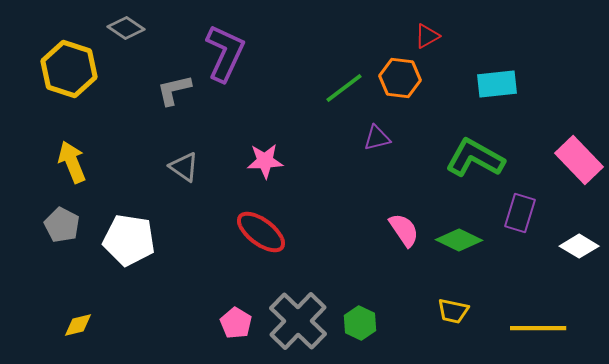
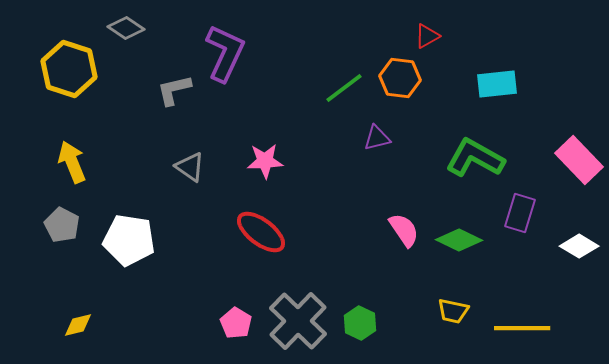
gray triangle: moved 6 px right
yellow line: moved 16 px left
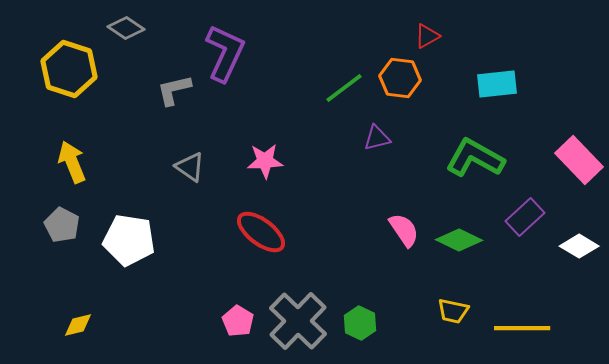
purple rectangle: moved 5 px right, 4 px down; rotated 30 degrees clockwise
pink pentagon: moved 2 px right, 2 px up
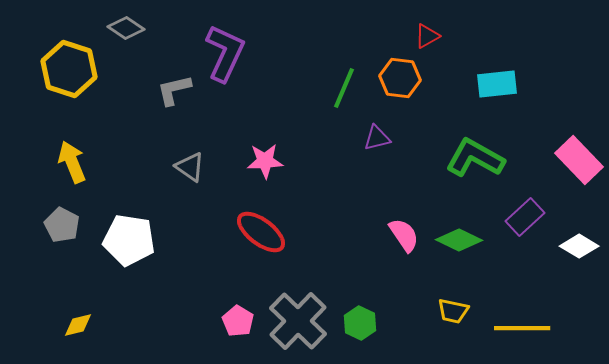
green line: rotated 30 degrees counterclockwise
pink semicircle: moved 5 px down
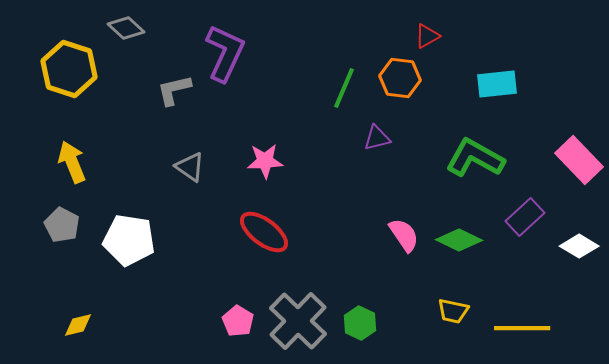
gray diamond: rotated 9 degrees clockwise
red ellipse: moved 3 px right
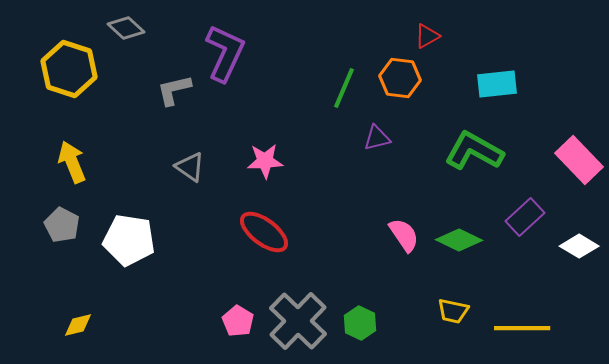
green L-shape: moved 1 px left, 7 px up
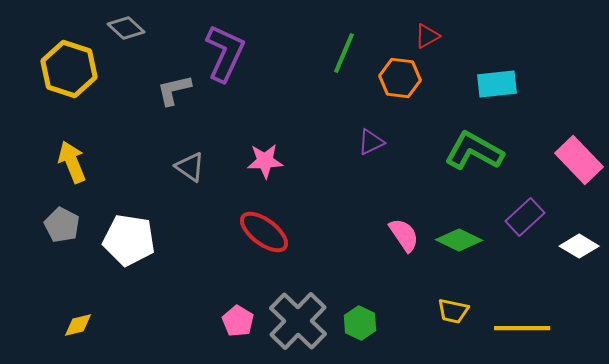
green line: moved 35 px up
purple triangle: moved 6 px left, 4 px down; rotated 12 degrees counterclockwise
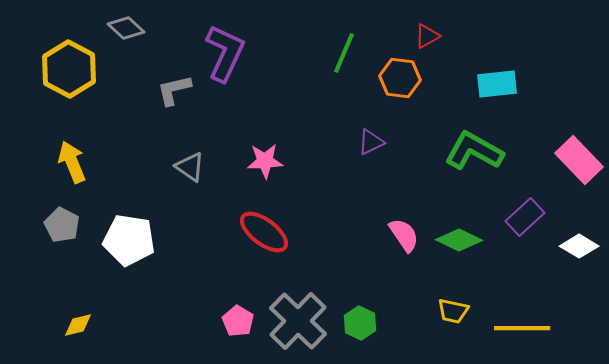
yellow hexagon: rotated 10 degrees clockwise
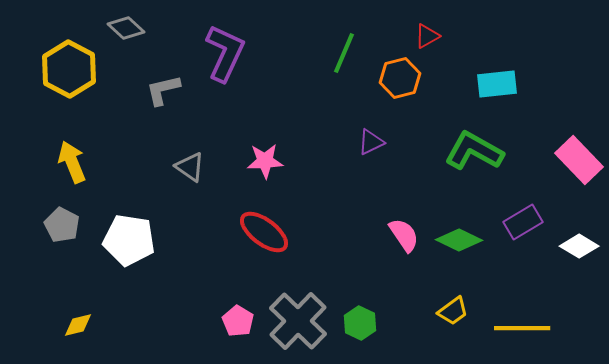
orange hexagon: rotated 21 degrees counterclockwise
gray L-shape: moved 11 px left
purple rectangle: moved 2 px left, 5 px down; rotated 12 degrees clockwise
yellow trapezoid: rotated 48 degrees counterclockwise
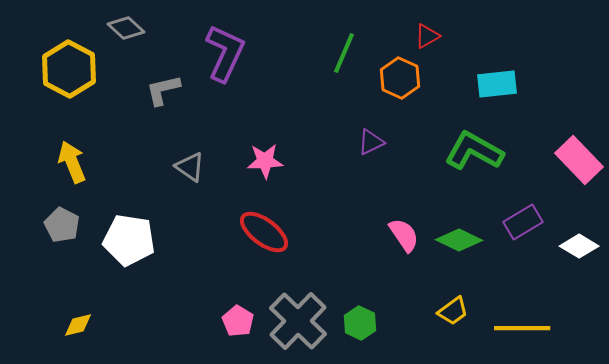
orange hexagon: rotated 21 degrees counterclockwise
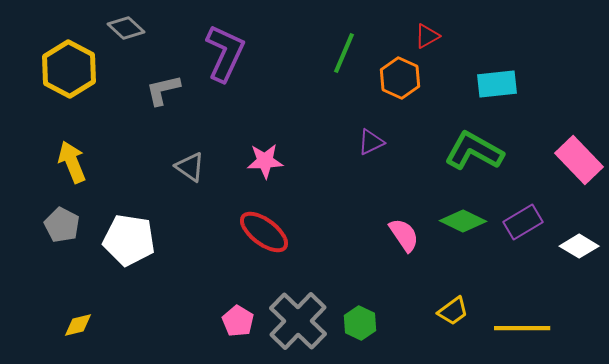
green diamond: moved 4 px right, 19 px up
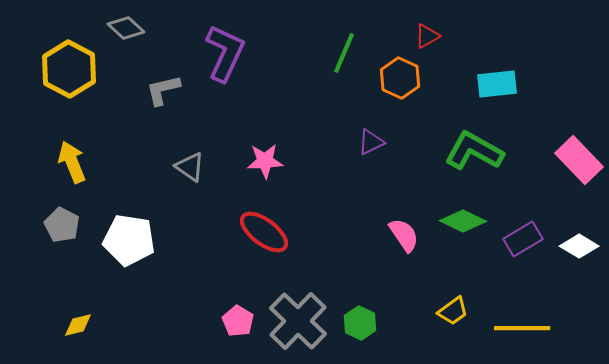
purple rectangle: moved 17 px down
